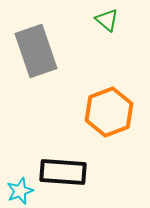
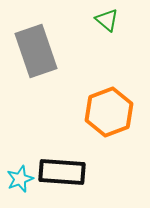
black rectangle: moved 1 px left
cyan star: moved 12 px up
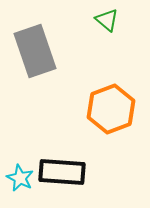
gray rectangle: moved 1 px left
orange hexagon: moved 2 px right, 3 px up
cyan star: moved 1 px up; rotated 24 degrees counterclockwise
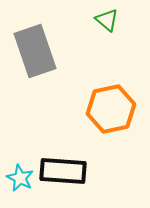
orange hexagon: rotated 9 degrees clockwise
black rectangle: moved 1 px right, 1 px up
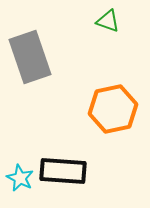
green triangle: moved 1 px right, 1 px down; rotated 20 degrees counterclockwise
gray rectangle: moved 5 px left, 6 px down
orange hexagon: moved 2 px right
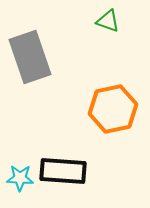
cyan star: rotated 24 degrees counterclockwise
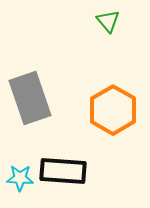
green triangle: rotated 30 degrees clockwise
gray rectangle: moved 41 px down
orange hexagon: moved 1 px down; rotated 18 degrees counterclockwise
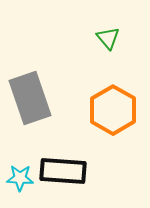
green triangle: moved 17 px down
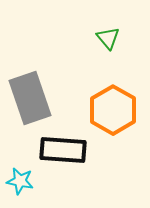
black rectangle: moved 21 px up
cyan star: moved 3 px down; rotated 8 degrees clockwise
